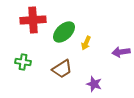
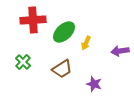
purple arrow: moved 1 px left, 1 px up
green cross: rotated 35 degrees clockwise
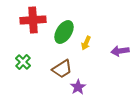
green ellipse: rotated 15 degrees counterclockwise
purple star: moved 16 px left, 3 px down; rotated 21 degrees clockwise
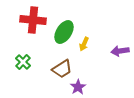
red cross: rotated 10 degrees clockwise
yellow arrow: moved 2 px left, 1 px down
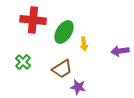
yellow arrow: rotated 32 degrees counterclockwise
purple star: rotated 28 degrees counterclockwise
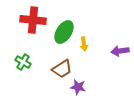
green cross: rotated 14 degrees counterclockwise
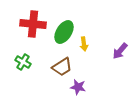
red cross: moved 4 px down
purple arrow: rotated 42 degrees counterclockwise
brown trapezoid: moved 2 px up
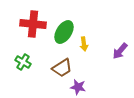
brown trapezoid: moved 1 px down
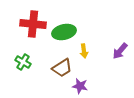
green ellipse: rotated 45 degrees clockwise
yellow arrow: moved 7 px down
purple star: moved 2 px right, 1 px up
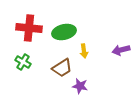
red cross: moved 4 px left, 4 px down
purple arrow: moved 1 px right, 1 px up; rotated 36 degrees clockwise
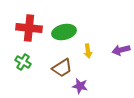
yellow arrow: moved 4 px right
